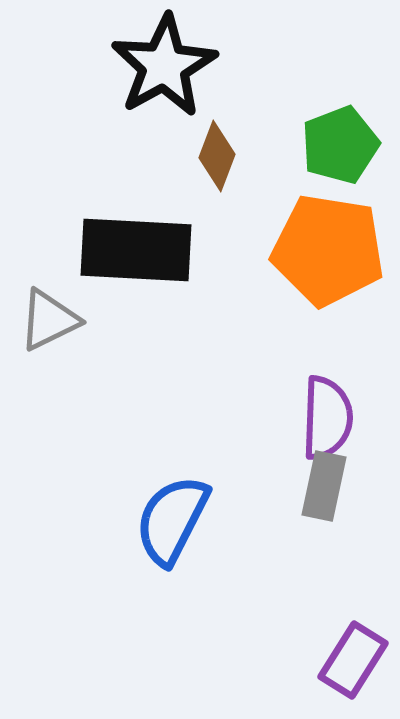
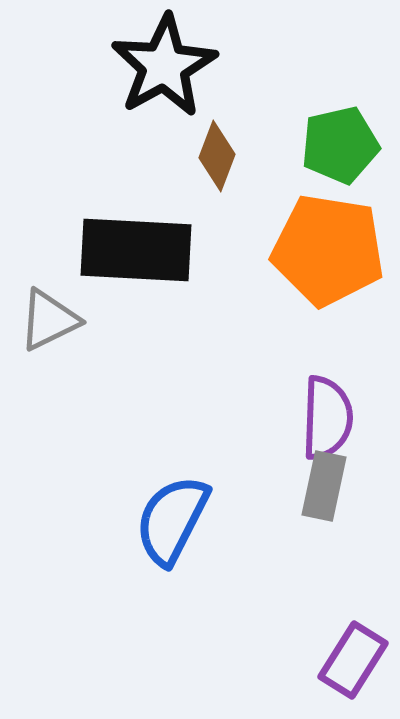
green pentagon: rotated 8 degrees clockwise
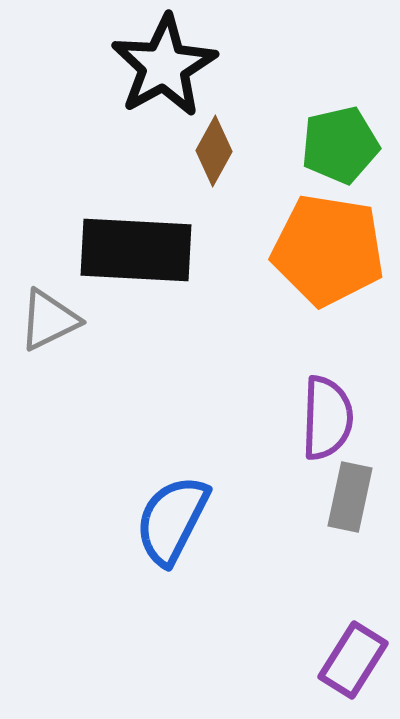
brown diamond: moved 3 px left, 5 px up; rotated 8 degrees clockwise
gray rectangle: moved 26 px right, 11 px down
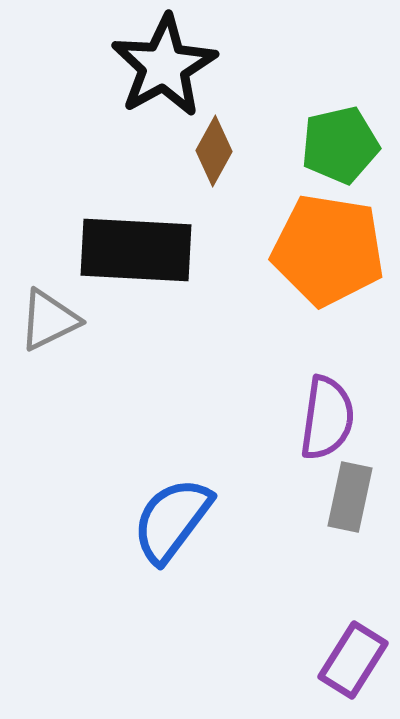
purple semicircle: rotated 6 degrees clockwise
blue semicircle: rotated 10 degrees clockwise
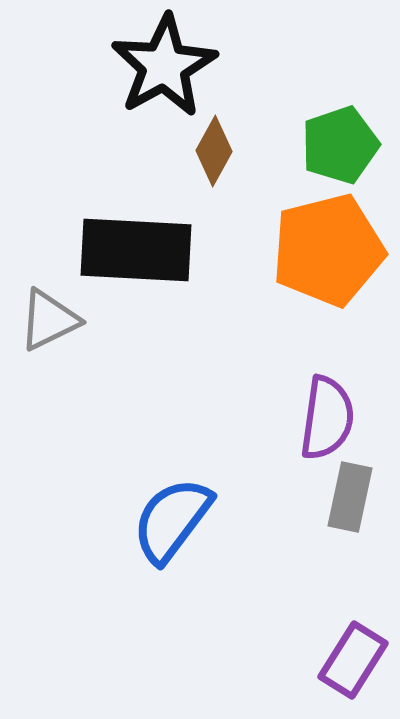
green pentagon: rotated 6 degrees counterclockwise
orange pentagon: rotated 23 degrees counterclockwise
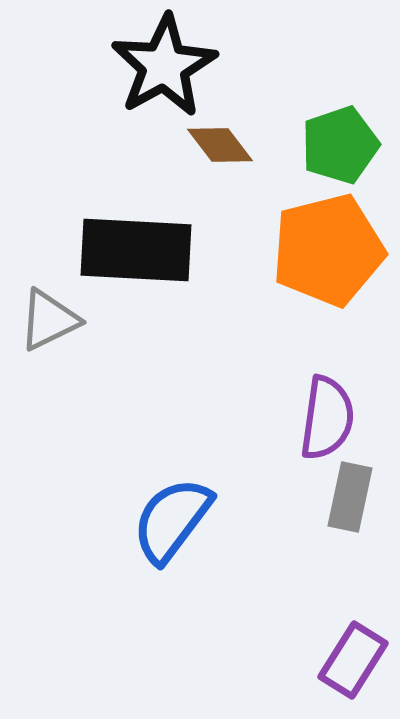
brown diamond: moved 6 px right, 6 px up; rotated 66 degrees counterclockwise
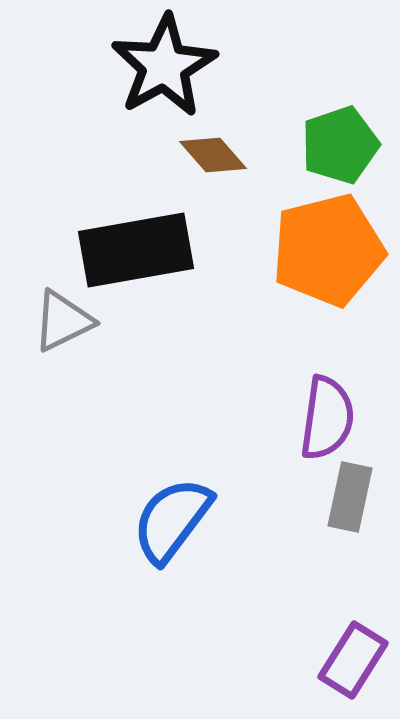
brown diamond: moved 7 px left, 10 px down; rotated 4 degrees counterclockwise
black rectangle: rotated 13 degrees counterclockwise
gray triangle: moved 14 px right, 1 px down
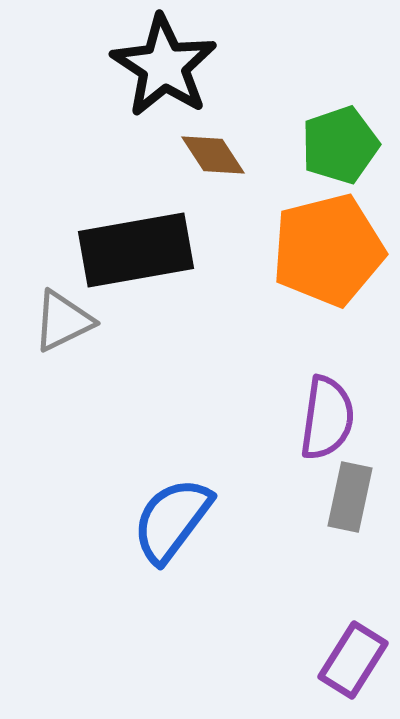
black star: rotated 10 degrees counterclockwise
brown diamond: rotated 8 degrees clockwise
